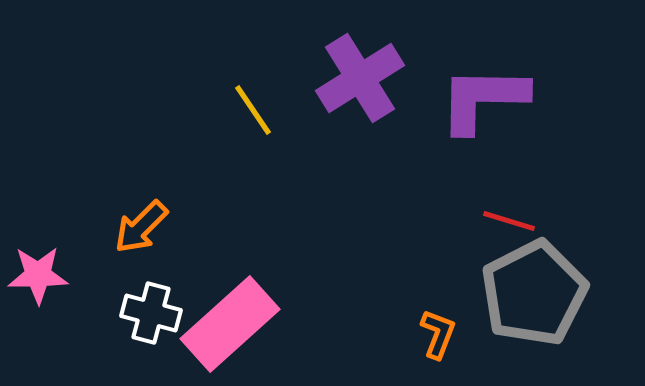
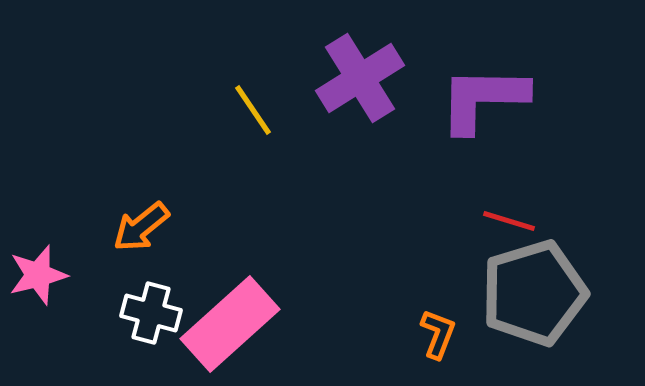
orange arrow: rotated 6 degrees clockwise
pink star: rotated 14 degrees counterclockwise
gray pentagon: rotated 10 degrees clockwise
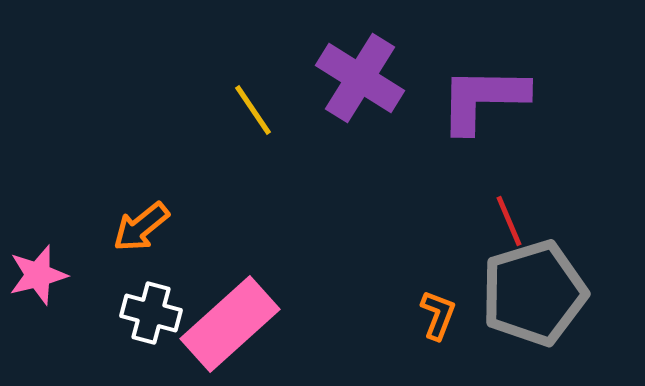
purple cross: rotated 26 degrees counterclockwise
red line: rotated 50 degrees clockwise
orange L-shape: moved 19 px up
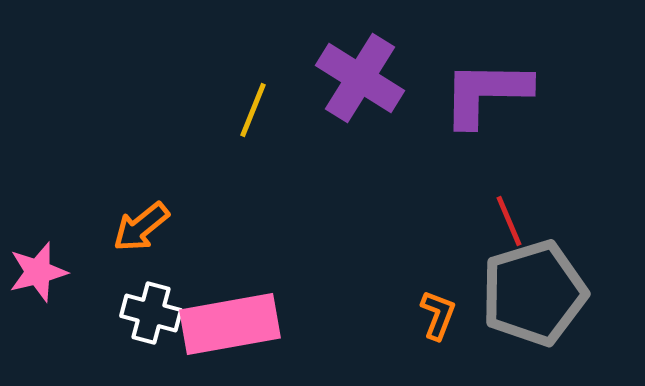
purple L-shape: moved 3 px right, 6 px up
yellow line: rotated 56 degrees clockwise
pink star: moved 3 px up
pink rectangle: rotated 32 degrees clockwise
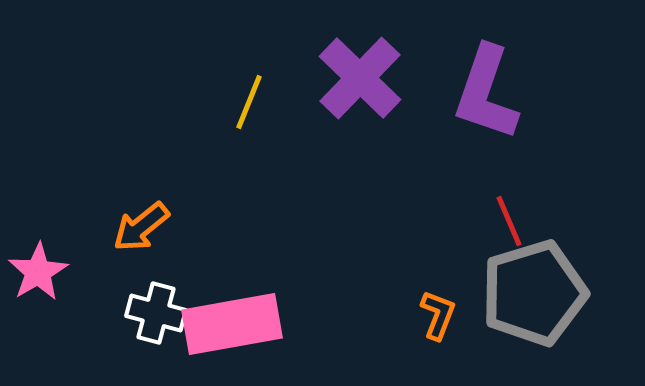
purple cross: rotated 12 degrees clockwise
purple L-shape: rotated 72 degrees counterclockwise
yellow line: moved 4 px left, 8 px up
pink star: rotated 16 degrees counterclockwise
white cross: moved 5 px right
pink rectangle: moved 2 px right
